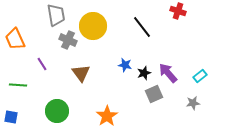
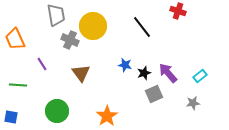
gray cross: moved 2 px right
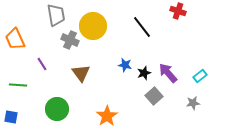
gray square: moved 2 px down; rotated 18 degrees counterclockwise
green circle: moved 2 px up
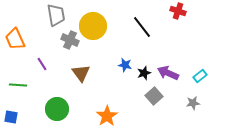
purple arrow: rotated 25 degrees counterclockwise
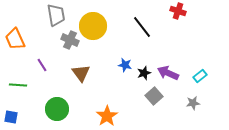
purple line: moved 1 px down
